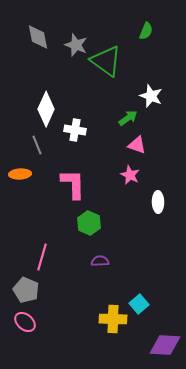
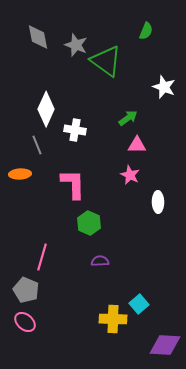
white star: moved 13 px right, 9 px up
pink triangle: rotated 18 degrees counterclockwise
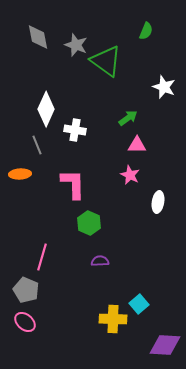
white ellipse: rotated 10 degrees clockwise
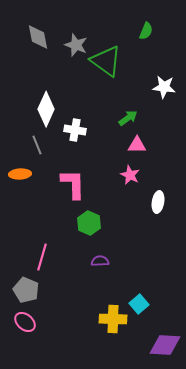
white star: rotated 15 degrees counterclockwise
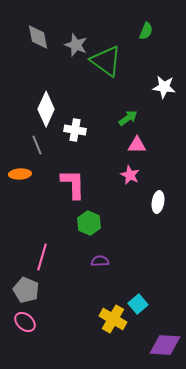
cyan square: moved 1 px left
yellow cross: rotated 28 degrees clockwise
